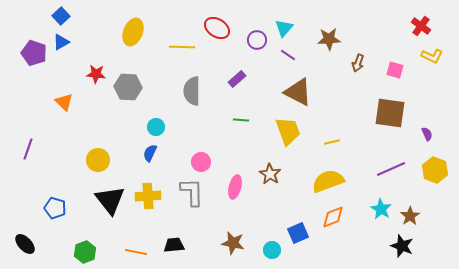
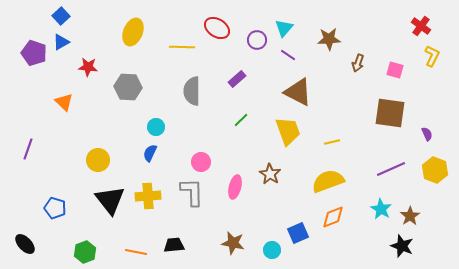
yellow L-shape at (432, 56): rotated 90 degrees counterclockwise
red star at (96, 74): moved 8 px left, 7 px up
green line at (241, 120): rotated 49 degrees counterclockwise
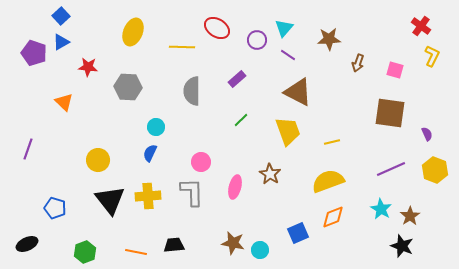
black ellipse at (25, 244): moved 2 px right; rotated 70 degrees counterclockwise
cyan circle at (272, 250): moved 12 px left
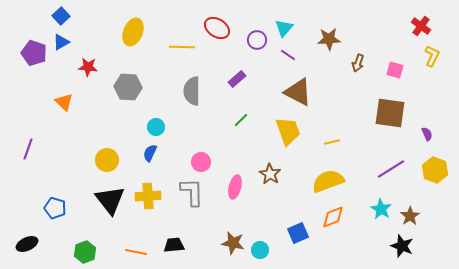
yellow circle at (98, 160): moved 9 px right
purple line at (391, 169): rotated 8 degrees counterclockwise
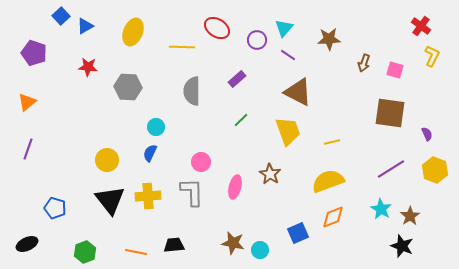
blue triangle at (61, 42): moved 24 px right, 16 px up
brown arrow at (358, 63): moved 6 px right
orange triangle at (64, 102): moved 37 px left; rotated 36 degrees clockwise
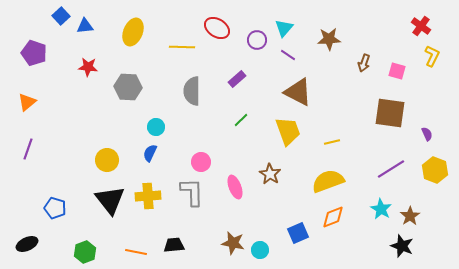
blue triangle at (85, 26): rotated 24 degrees clockwise
pink square at (395, 70): moved 2 px right, 1 px down
pink ellipse at (235, 187): rotated 35 degrees counterclockwise
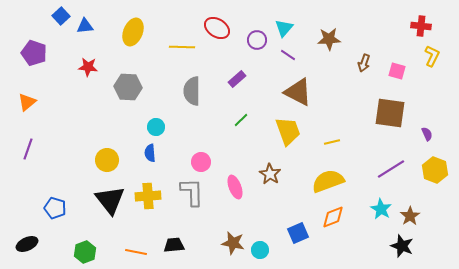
red cross at (421, 26): rotated 30 degrees counterclockwise
blue semicircle at (150, 153): rotated 30 degrees counterclockwise
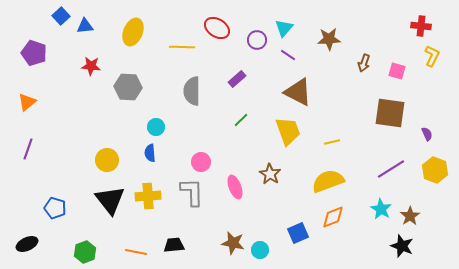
red star at (88, 67): moved 3 px right, 1 px up
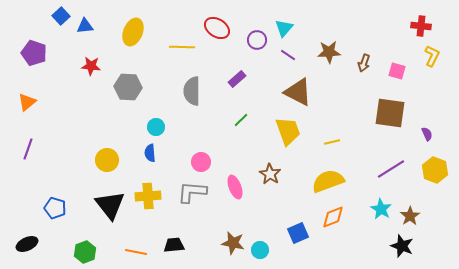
brown star at (329, 39): moved 13 px down
gray L-shape at (192, 192): rotated 84 degrees counterclockwise
black triangle at (110, 200): moved 5 px down
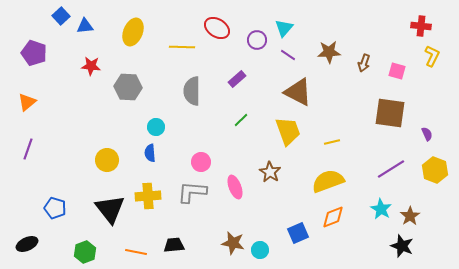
brown star at (270, 174): moved 2 px up
black triangle at (110, 205): moved 4 px down
